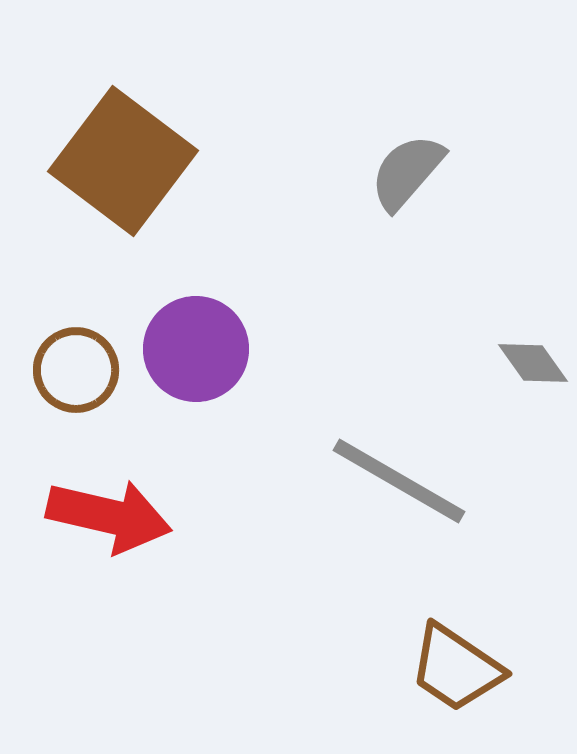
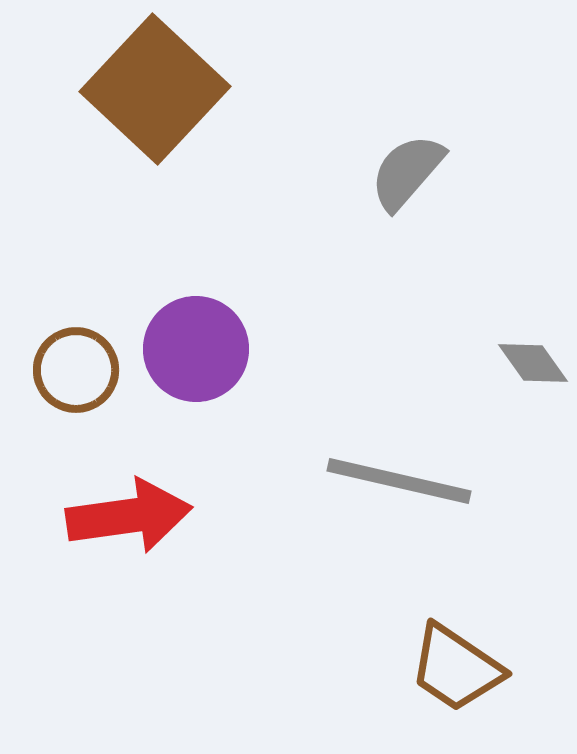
brown square: moved 32 px right, 72 px up; rotated 6 degrees clockwise
gray line: rotated 17 degrees counterclockwise
red arrow: moved 20 px right; rotated 21 degrees counterclockwise
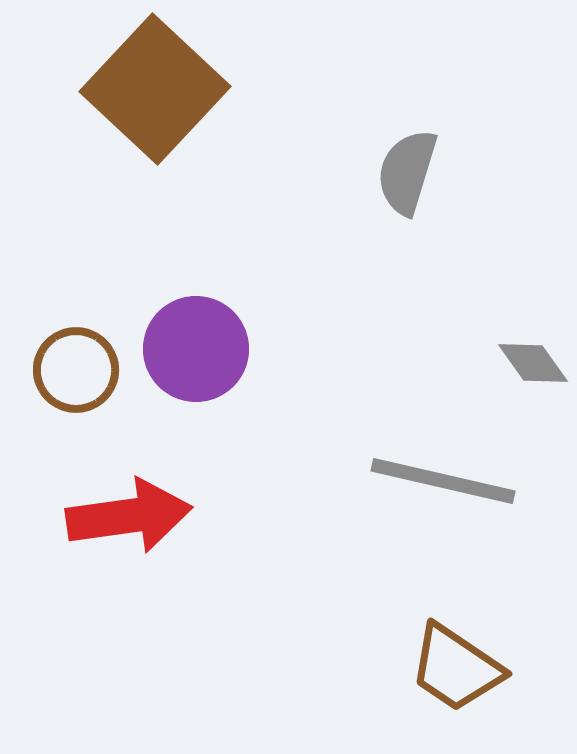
gray semicircle: rotated 24 degrees counterclockwise
gray line: moved 44 px right
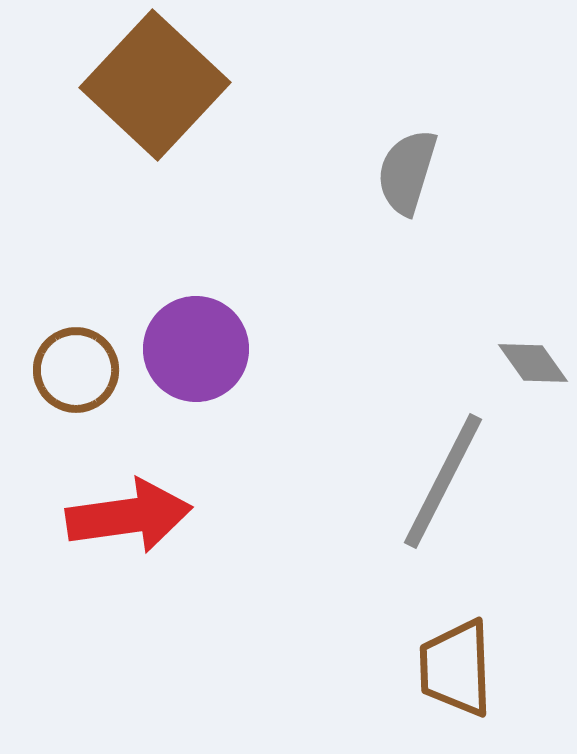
brown square: moved 4 px up
gray line: rotated 76 degrees counterclockwise
brown trapezoid: rotated 54 degrees clockwise
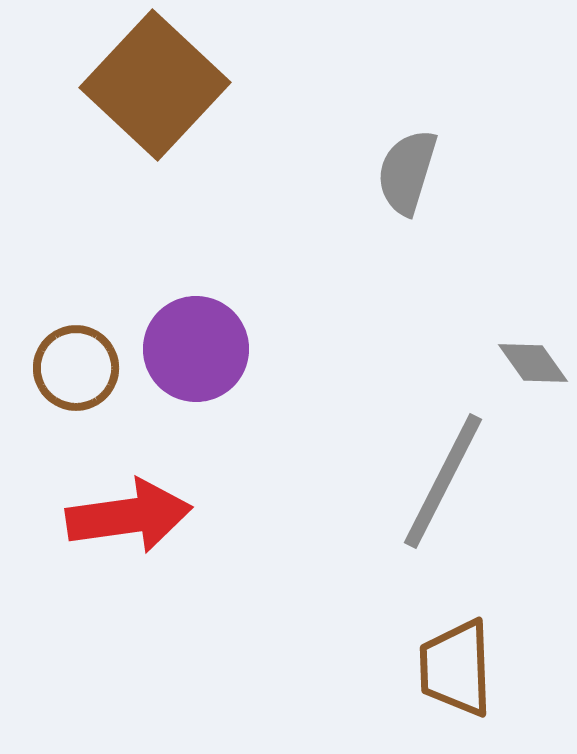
brown circle: moved 2 px up
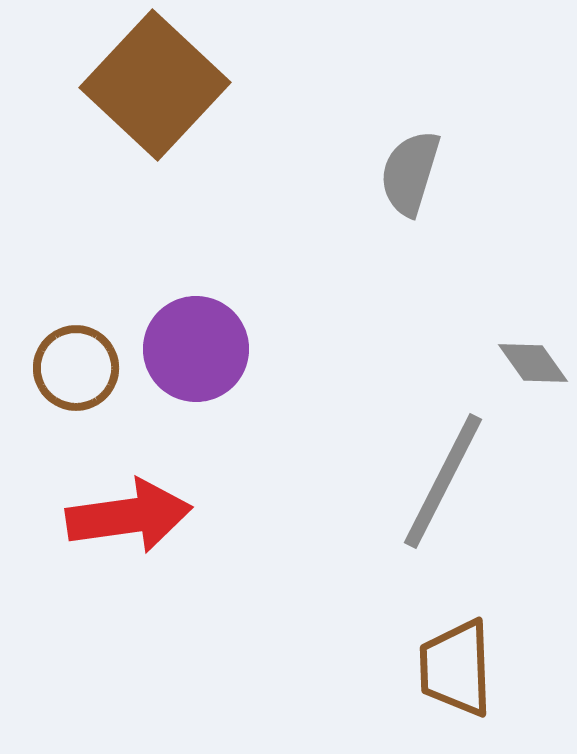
gray semicircle: moved 3 px right, 1 px down
